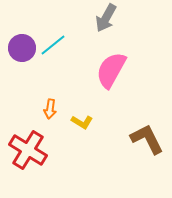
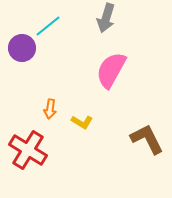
gray arrow: rotated 12 degrees counterclockwise
cyan line: moved 5 px left, 19 px up
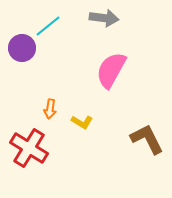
gray arrow: moved 2 px left; rotated 100 degrees counterclockwise
red cross: moved 1 px right, 2 px up
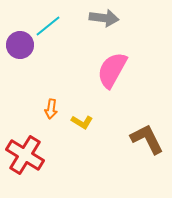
purple circle: moved 2 px left, 3 px up
pink semicircle: moved 1 px right
orange arrow: moved 1 px right
red cross: moved 4 px left, 7 px down
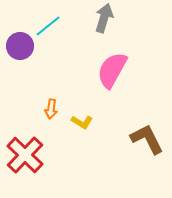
gray arrow: rotated 80 degrees counterclockwise
purple circle: moved 1 px down
red cross: rotated 12 degrees clockwise
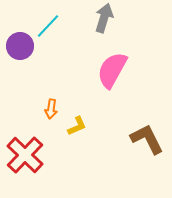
cyan line: rotated 8 degrees counterclockwise
yellow L-shape: moved 5 px left, 4 px down; rotated 55 degrees counterclockwise
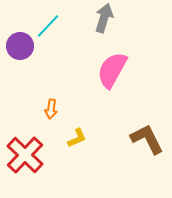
yellow L-shape: moved 12 px down
